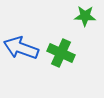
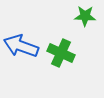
blue arrow: moved 2 px up
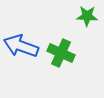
green star: moved 2 px right
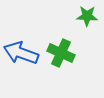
blue arrow: moved 7 px down
